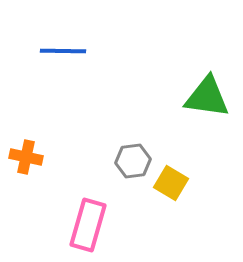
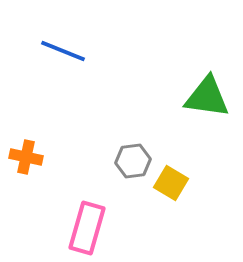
blue line: rotated 21 degrees clockwise
pink rectangle: moved 1 px left, 3 px down
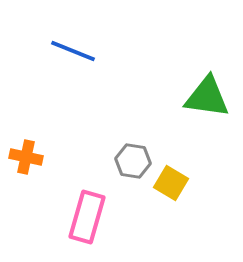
blue line: moved 10 px right
gray hexagon: rotated 16 degrees clockwise
pink rectangle: moved 11 px up
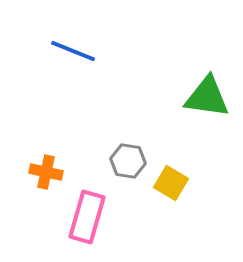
orange cross: moved 20 px right, 15 px down
gray hexagon: moved 5 px left
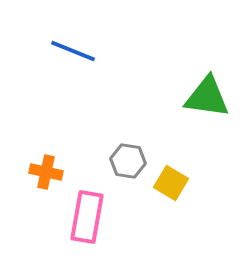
pink rectangle: rotated 6 degrees counterclockwise
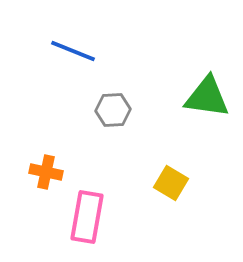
gray hexagon: moved 15 px left, 51 px up; rotated 12 degrees counterclockwise
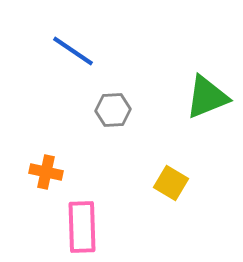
blue line: rotated 12 degrees clockwise
green triangle: rotated 30 degrees counterclockwise
pink rectangle: moved 5 px left, 10 px down; rotated 12 degrees counterclockwise
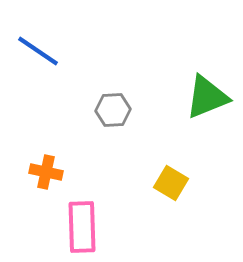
blue line: moved 35 px left
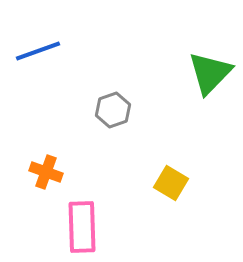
blue line: rotated 54 degrees counterclockwise
green triangle: moved 3 px right, 24 px up; rotated 24 degrees counterclockwise
gray hexagon: rotated 16 degrees counterclockwise
orange cross: rotated 8 degrees clockwise
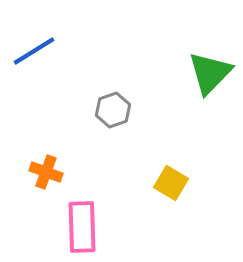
blue line: moved 4 px left; rotated 12 degrees counterclockwise
